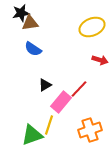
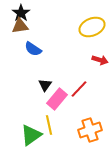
black star: rotated 24 degrees counterclockwise
brown triangle: moved 10 px left, 3 px down
black triangle: rotated 24 degrees counterclockwise
pink rectangle: moved 4 px left, 3 px up
yellow line: rotated 30 degrees counterclockwise
green triangle: moved 1 px left; rotated 15 degrees counterclockwise
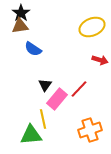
yellow line: moved 6 px left, 6 px up
green triangle: rotated 30 degrees clockwise
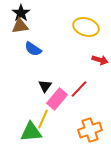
yellow ellipse: moved 6 px left; rotated 40 degrees clockwise
black triangle: moved 1 px down
yellow line: rotated 36 degrees clockwise
green triangle: moved 3 px up
